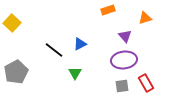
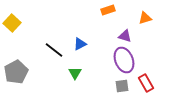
purple triangle: rotated 32 degrees counterclockwise
purple ellipse: rotated 75 degrees clockwise
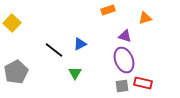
red rectangle: moved 3 px left; rotated 48 degrees counterclockwise
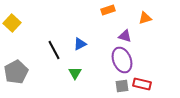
black line: rotated 24 degrees clockwise
purple ellipse: moved 2 px left
red rectangle: moved 1 px left, 1 px down
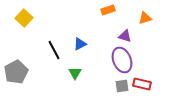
yellow square: moved 12 px right, 5 px up
